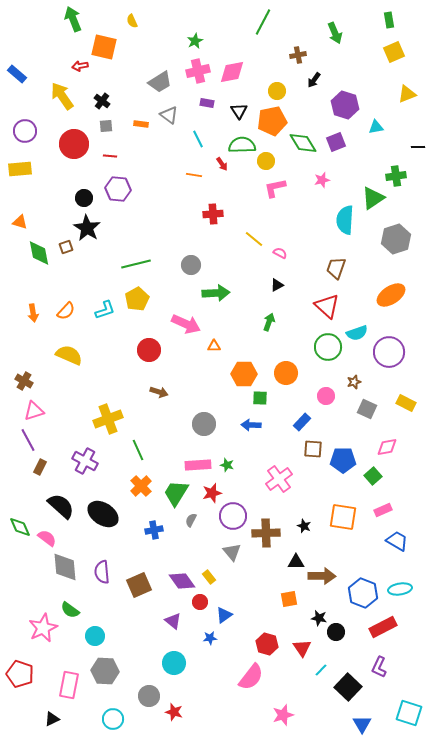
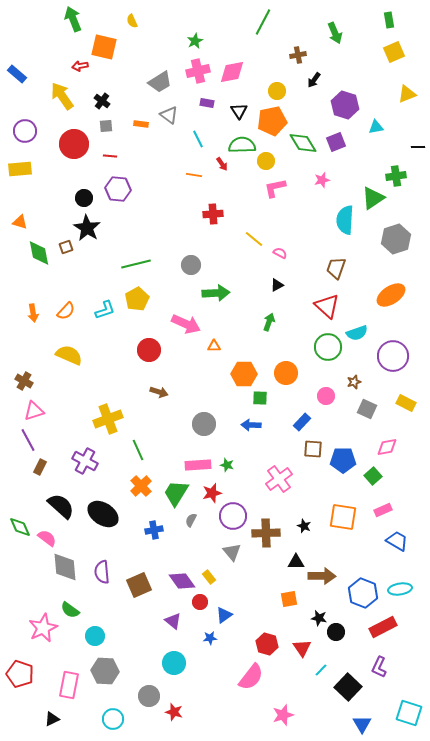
purple circle at (389, 352): moved 4 px right, 4 px down
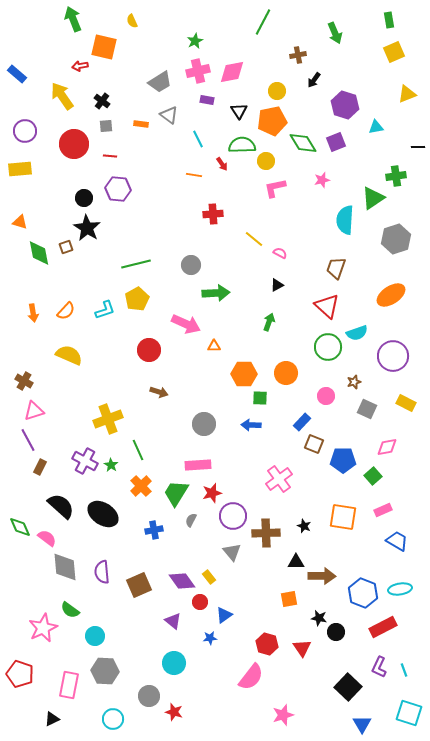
purple rectangle at (207, 103): moved 3 px up
brown square at (313, 449): moved 1 px right, 5 px up; rotated 18 degrees clockwise
green star at (227, 465): moved 116 px left; rotated 16 degrees clockwise
cyan line at (321, 670): moved 83 px right; rotated 64 degrees counterclockwise
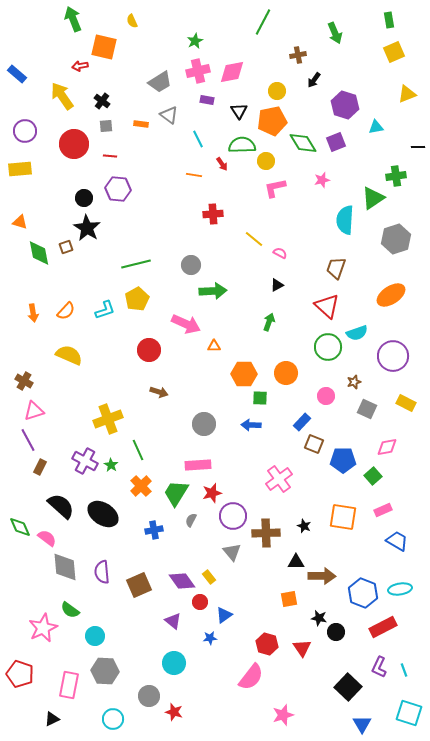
green arrow at (216, 293): moved 3 px left, 2 px up
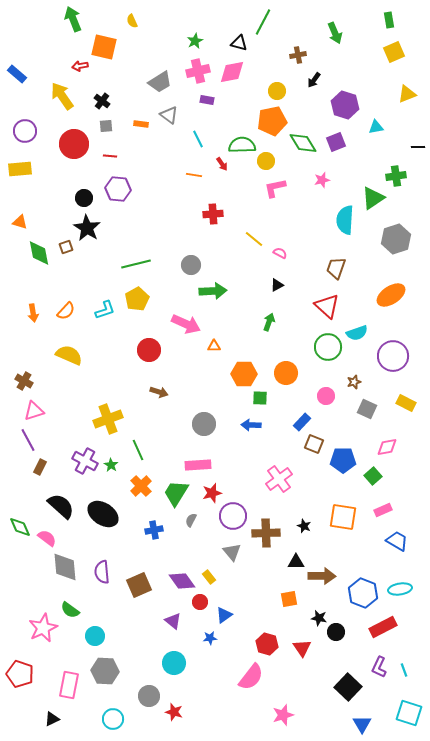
black triangle at (239, 111): moved 68 px up; rotated 42 degrees counterclockwise
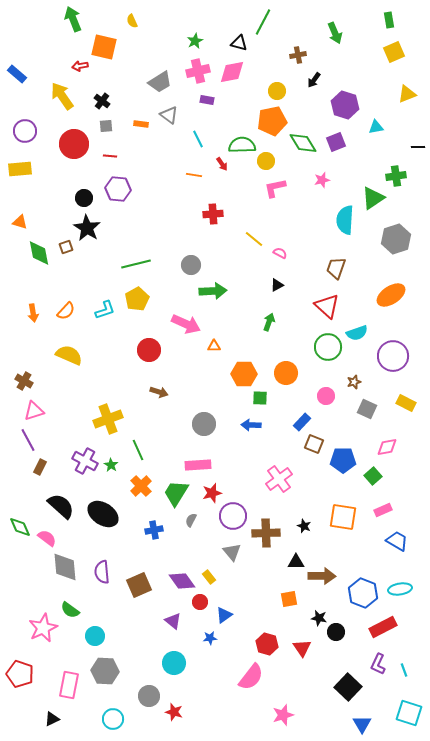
purple L-shape at (379, 667): moved 1 px left, 3 px up
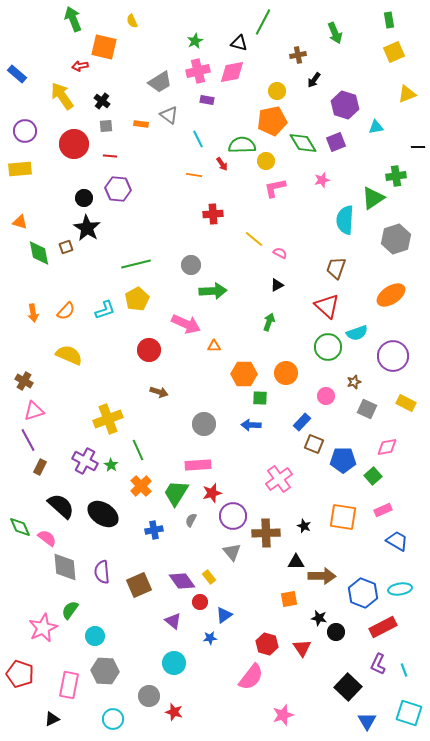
green semicircle at (70, 610): rotated 90 degrees clockwise
blue triangle at (362, 724): moved 5 px right, 3 px up
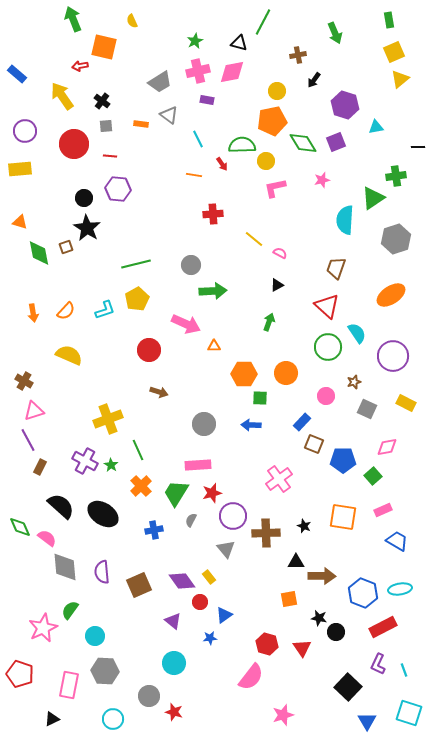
yellow triangle at (407, 94): moved 7 px left, 15 px up; rotated 18 degrees counterclockwise
cyan semicircle at (357, 333): rotated 105 degrees counterclockwise
gray triangle at (232, 552): moved 6 px left, 3 px up
